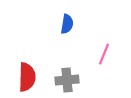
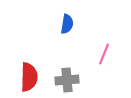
red semicircle: moved 2 px right
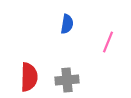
pink line: moved 4 px right, 12 px up
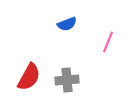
blue semicircle: rotated 60 degrees clockwise
red semicircle: rotated 28 degrees clockwise
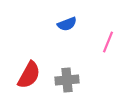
red semicircle: moved 2 px up
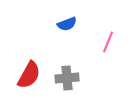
gray cross: moved 2 px up
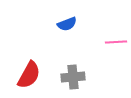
pink line: moved 8 px right; rotated 65 degrees clockwise
gray cross: moved 6 px right, 1 px up
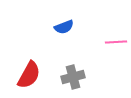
blue semicircle: moved 3 px left, 3 px down
gray cross: rotated 10 degrees counterclockwise
